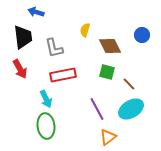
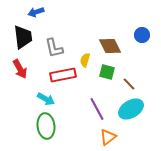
blue arrow: rotated 35 degrees counterclockwise
yellow semicircle: moved 30 px down
cyan arrow: rotated 36 degrees counterclockwise
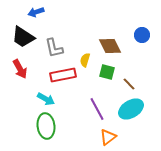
black trapezoid: rotated 130 degrees clockwise
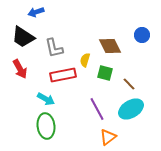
green square: moved 2 px left, 1 px down
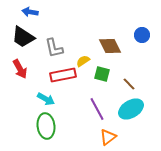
blue arrow: moved 6 px left; rotated 28 degrees clockwise
yellow semicircle: moved 2 px left, 1 px down; rotated 40 degrees clockwise
green square: moved 3 px left, 1 px down
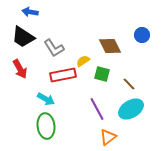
gray L-shape: rotated 20 degrees counterclockwise
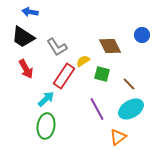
gray L-shape: moved 3 px right, 1 px up
red arrow: moved 6 px right
red rectangle: moved 1 px right, 1 px down; rotated 45 degrees counterclockwise
cyan arrow: rotated 72 degrees counterclockwise
green ellipse: rotated 15 degrees clockwise
orange triangle: moved 10 px right
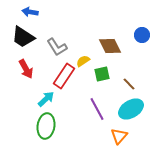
green square: rotated 28 degrees counterclockwise
orange triangle: moved 1 px right, 1 px up; rotated 12 degrees counterclockwise
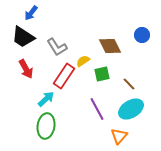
blue arrow: moved 1 px right, 1 px down; rotated 63 degrees counterclockwise
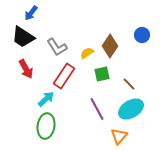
brown diamond: rotated 60 degrees clockwise
yellow semicircle: moved 4 px right, 8 px up
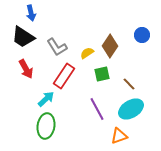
blue arrow: rotated 49 degrees counterclockwise
orange triangle: rotated 30 degrees clockwise
